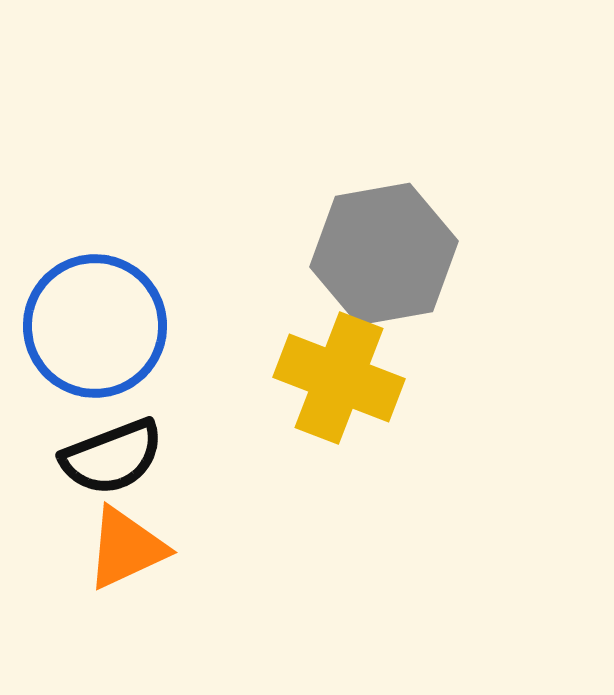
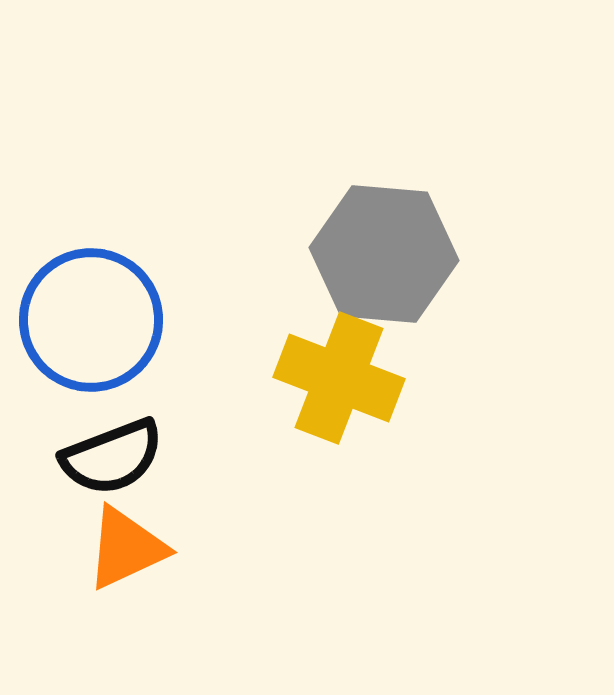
gray hexagon: rotated 15 degrees clockwise
blue circle: moved 4 px left, 6 px up
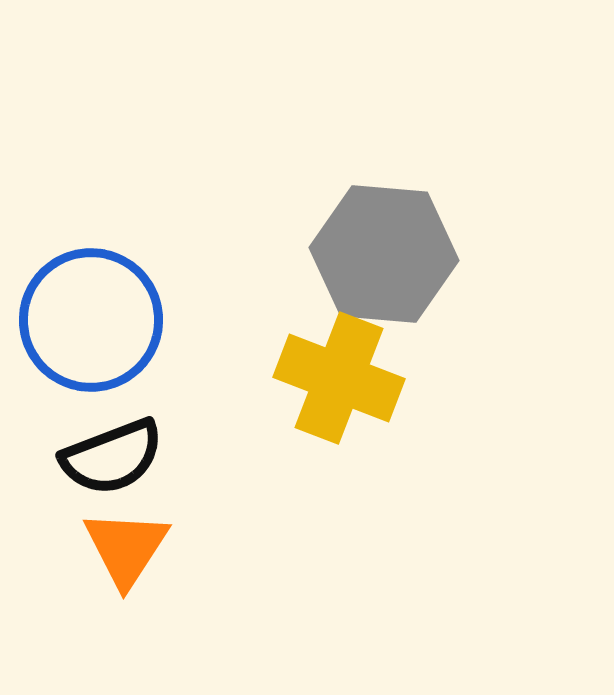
orange triangle: rotated 32 degrees counterclockwise
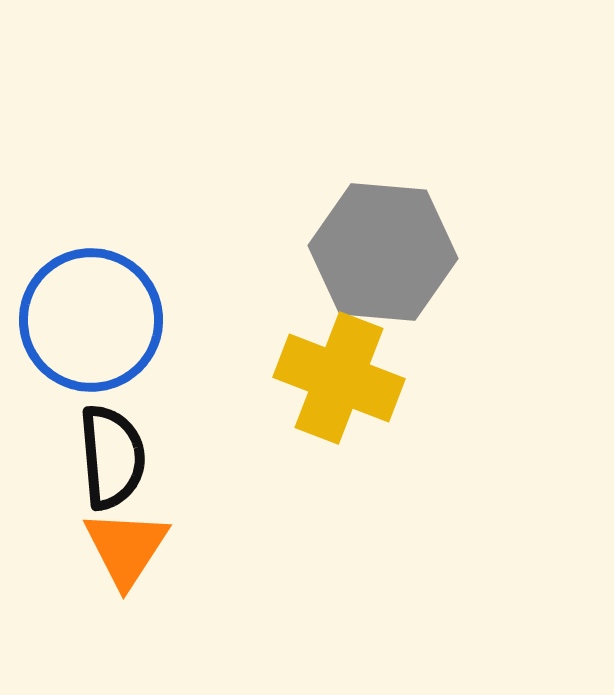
gray hexagon: moved 1 px left, 2 px up
black semicircle: rotated 74 degrees counterclockwise
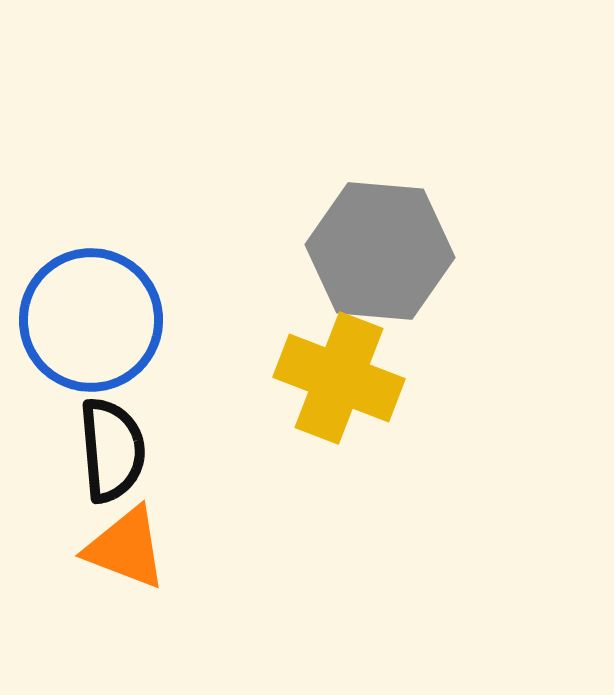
gray hexagon: moved 3 px left, 1 px up
black semicircle: moved 7 px up
orange triangle: rotated 42 degrees counterclockwise
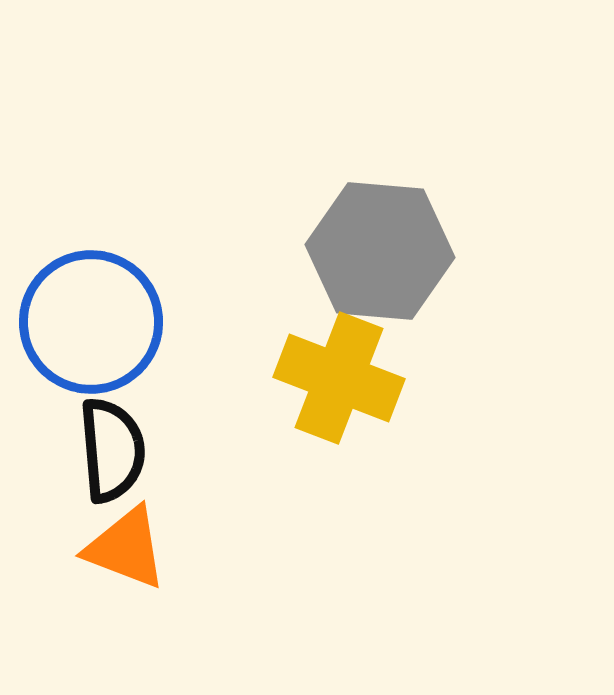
blue circle: moved 2 px down
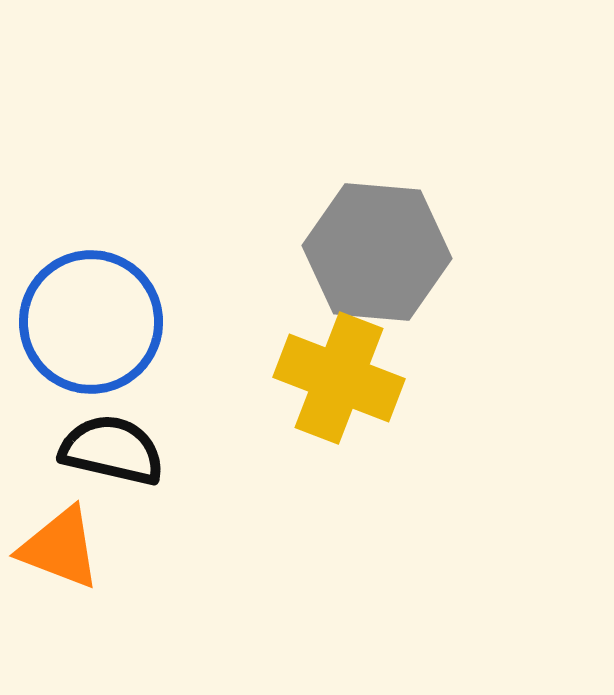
gray hexagon: moved 3 px left, 1 px down
black semicircle: rotated 72 degrees counterclockwise
orange triangle: moved 66 px left
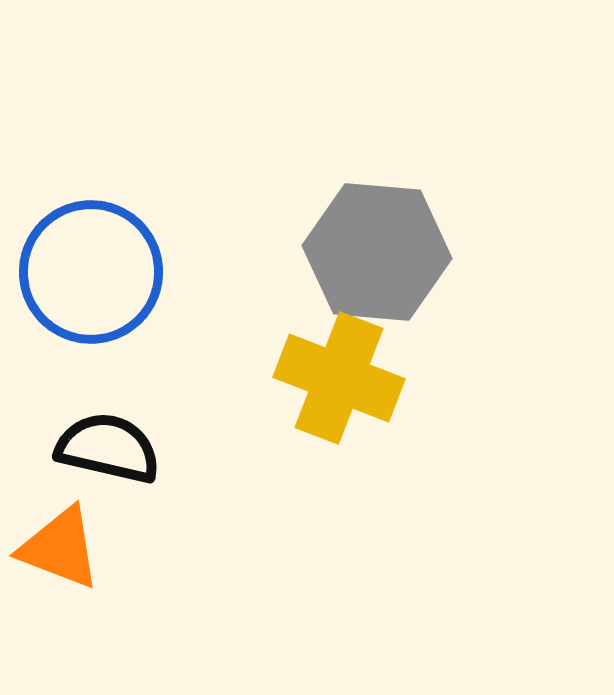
blue circle: moved 50 px up
black semicircle: moved 4 px left, 2 px up
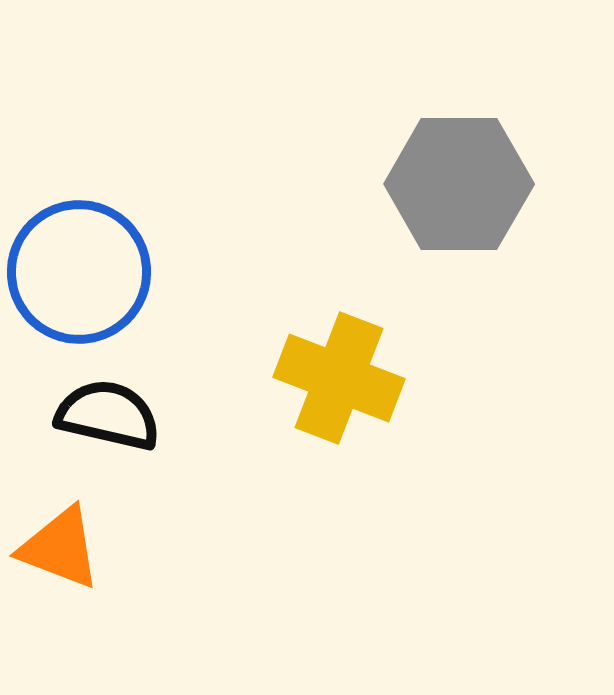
gray hexagon: moved 82 px right, 68 px up; rotated 5 degrees counterclockwise
blue circle: moved 12 px left
black semicircle: moved 33 px up
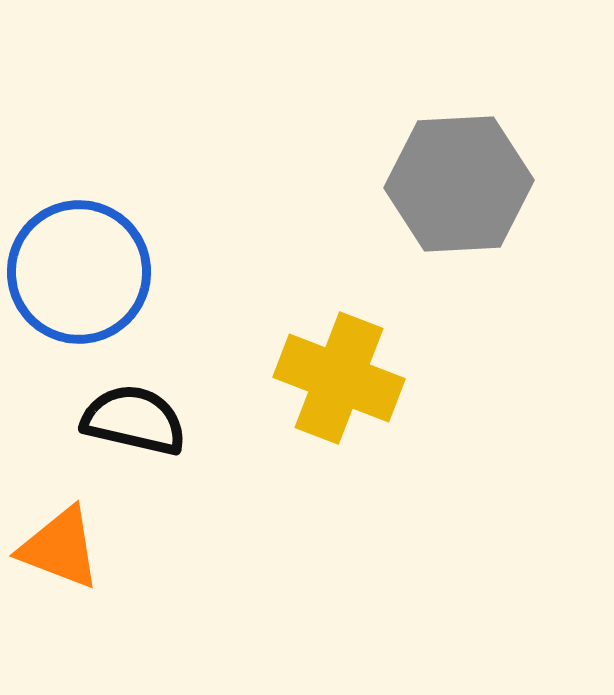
gray hexagon: rotated 3 degrees counterclockwise
black semicircle: moved 26 px right, 5 px down
